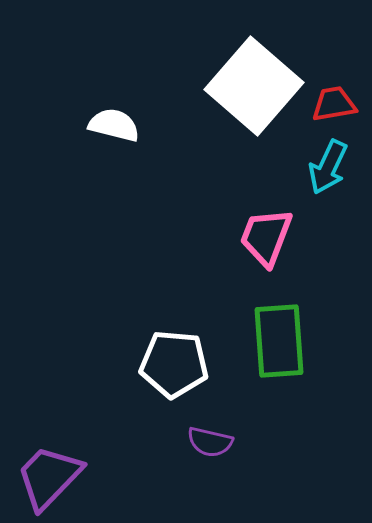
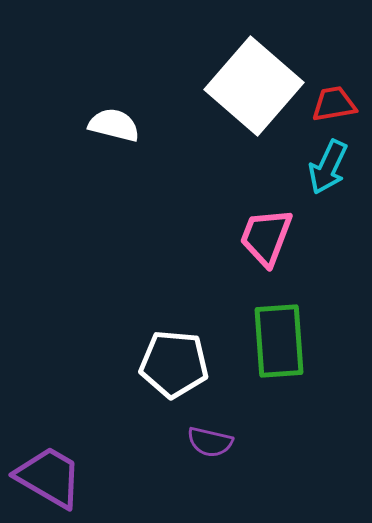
purple trapezoid: rotated 76 degrees clockwise
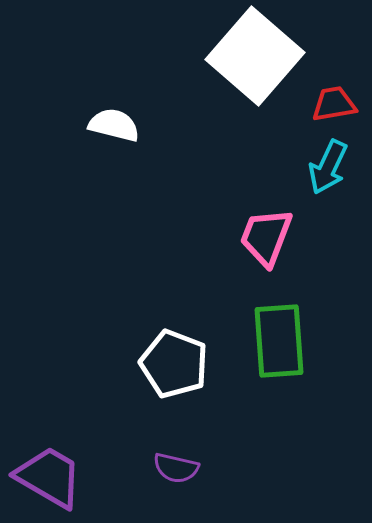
white square: moved 1 px right, 30 px up
white pentagon: rotated 16 degrees clockwise
purple semicircle: moved 34 px left, 26 px down
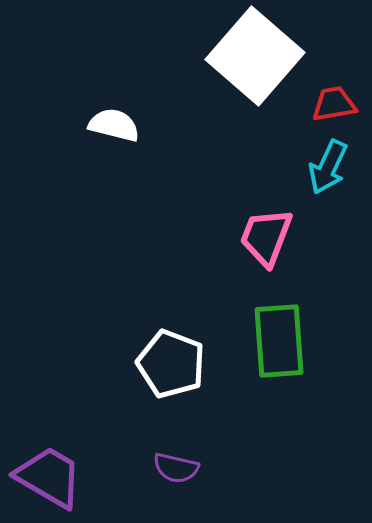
white pentagon: moved 3 px left
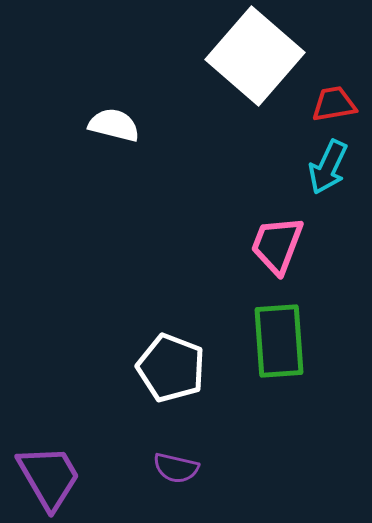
pink trapezoid: moved 11 px right, 8 px down
white pentagon: moved 4 px down
purple trapezoid: rotated 30 degrees clockwise
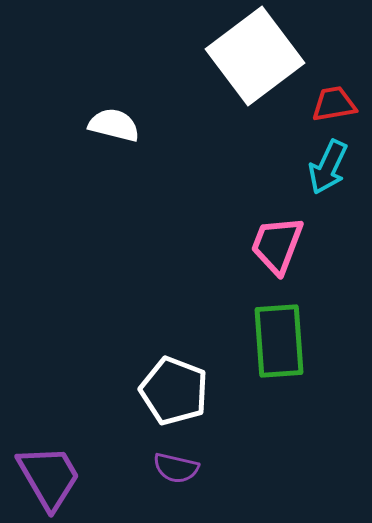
white square: rotated 12 degrees clockwise
white pentagon: moved 3 px right, 23 px down
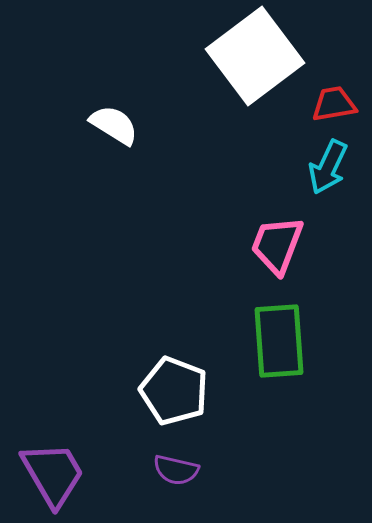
white semicircle: rotated 18 degrees clockwise
purple semicircle: moved 2 px down
purple trapezoid: moved 4 px right, 3 px up
